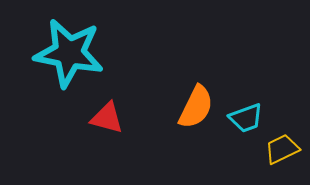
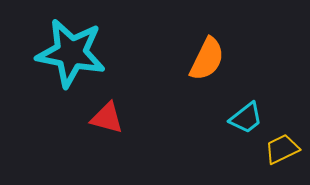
cyan star: moved 2 px right
orange semicircle: moved 11 px right, 48 px up
cyan trapezoid: rotated 18 degrees counterclockwise
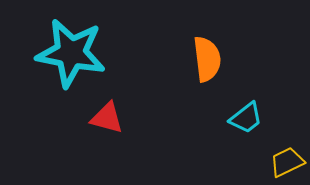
orange semicircle: rotated 33 degrees counterclockwise
yellow trapezoid: moved 5 px right, 13 px down
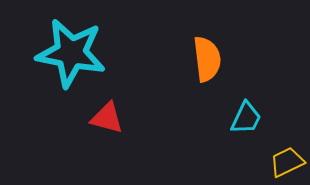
cyan trapezoid: rotated 27 degrees counterclockwise
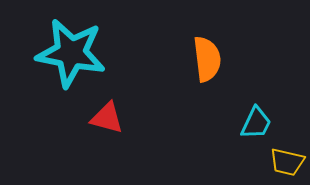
cyan trapezoid: moved 10 px right, 5 px down
yellow trapezoid: rotated 141 degrees counterclockwise
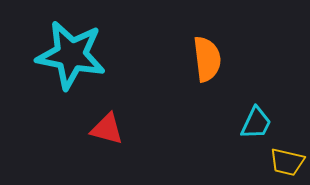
cyan star: moved 2 px down
red triangle: moved 11 px down
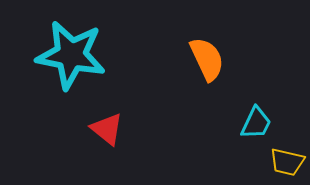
orange semicircle: rotated 18 degrees counterclockwise
red triangle: rotated 24 degrees clockwise
